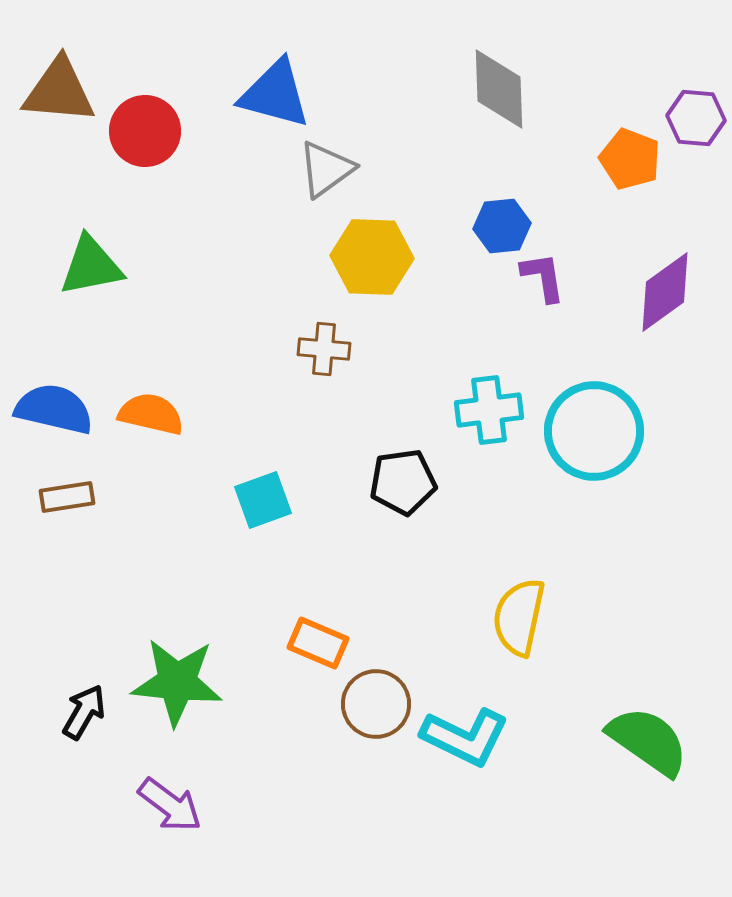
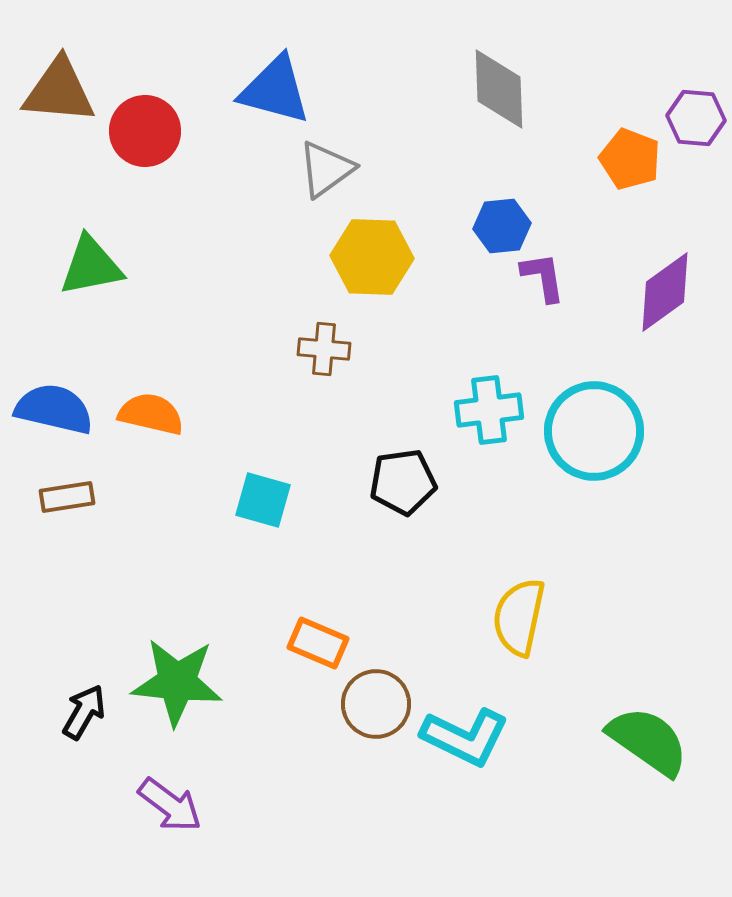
blue triangle: moved 4 px up
cyan square: rotated 36 degrees clockwise
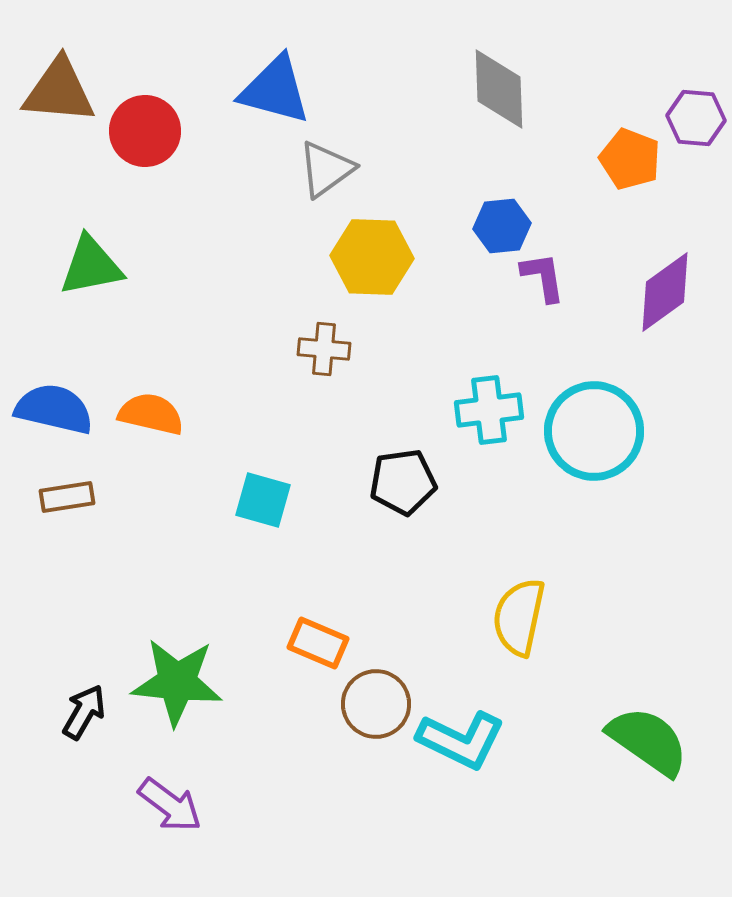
cyan L-shape: moved 4 px left, 3 px down
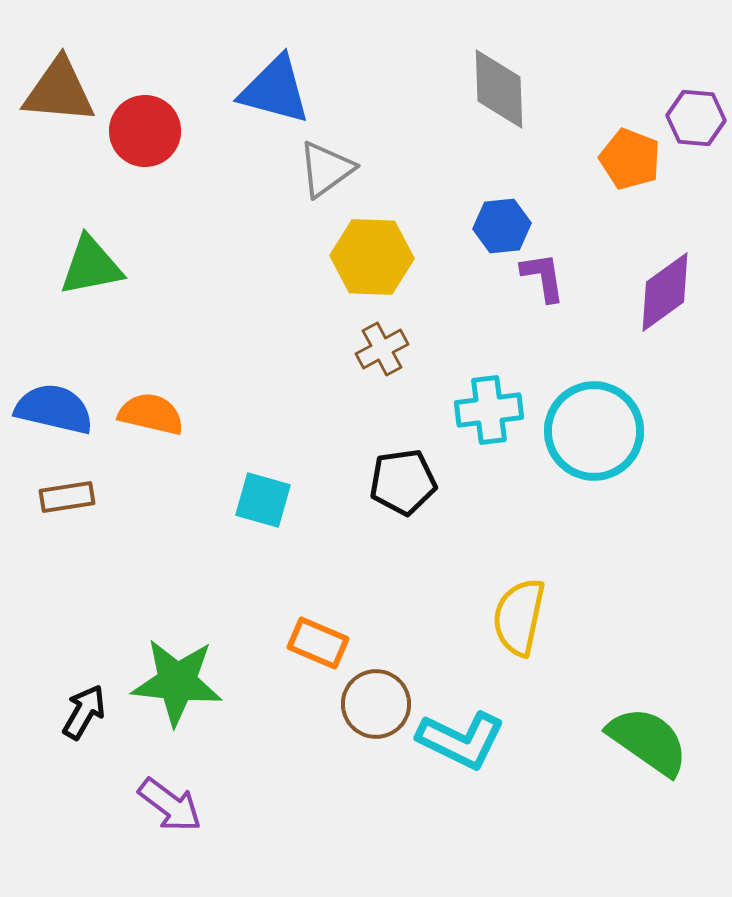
brown cross: moved 58 px right; rotated 33 degrees counterclockwise
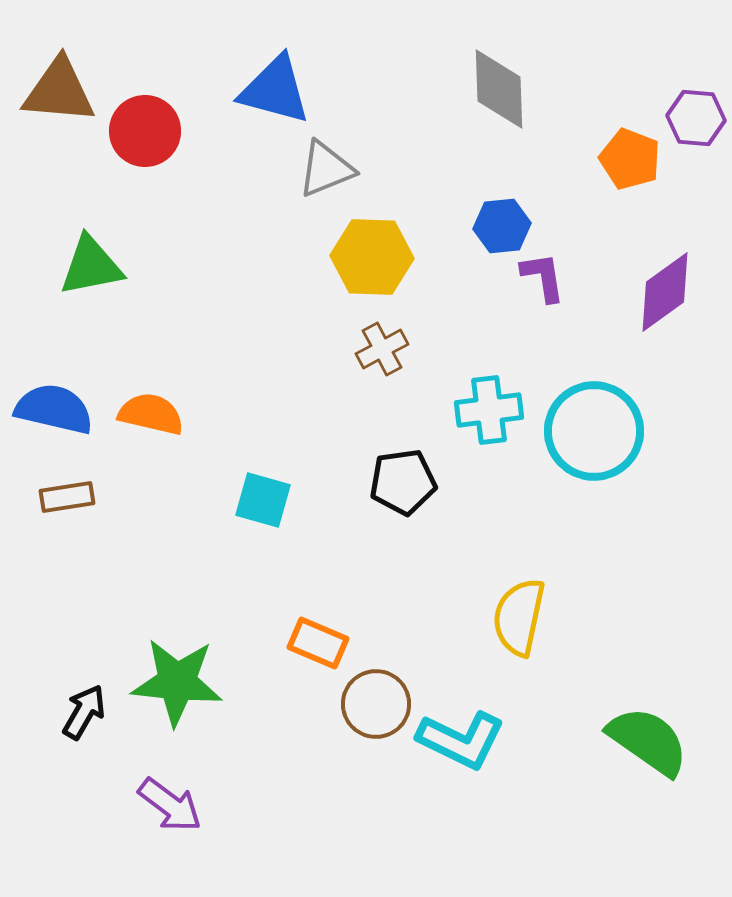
gray triangle: rotated 14 degrees clockwise
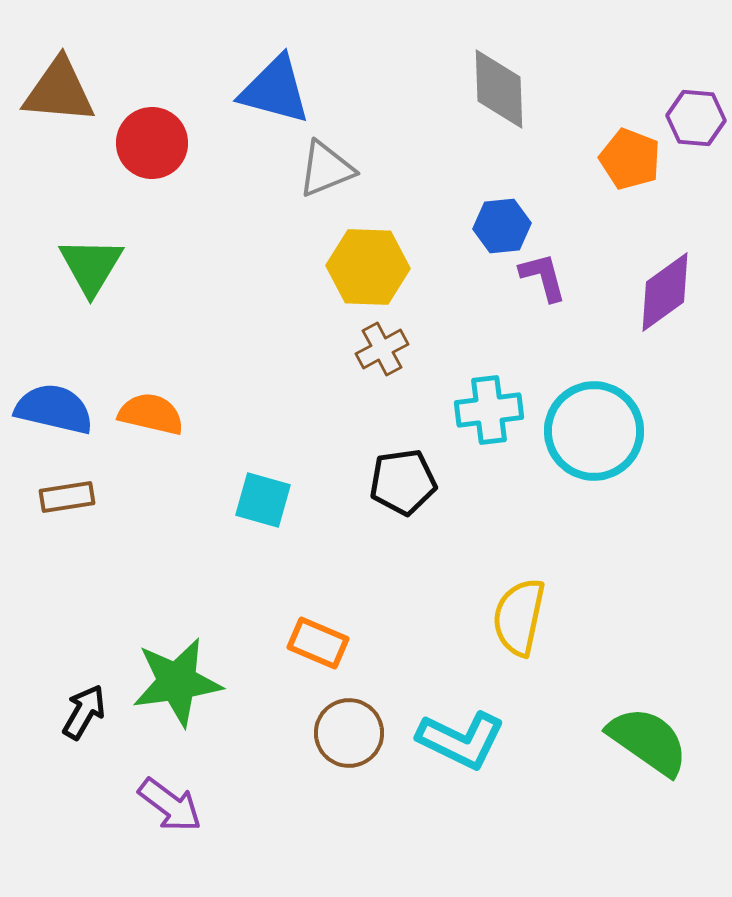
red circle: moved 7 px right, 12 px down
yellow hexagon: moved 4 px left, 10 px down
green triangle: rotated 48 degrees counterclockwise
purple L-shape: rotated 6 degrees counterclockwise
green star: rotated 14 degrees counterclockwise
brown circle: moved 27 px left, 29 px down
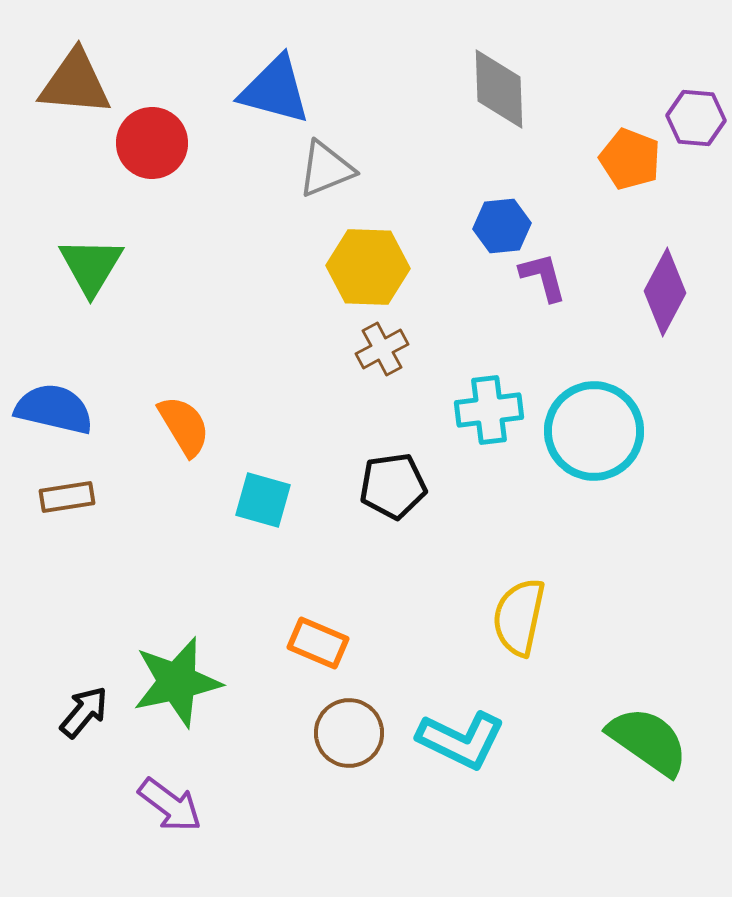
brown triangle: moved 16 px right, 8 px up
purple diamond: rotated 26 degrees counterclockwise
orange semicircle: moved 33 px right, 12 px down; rotated 46 degrees clockwise
black pentagon: moved 10 px left, 4 px down
green star: rotated 4 degrees counterclockwise
black arrow: rotated 10 degrees clockwise
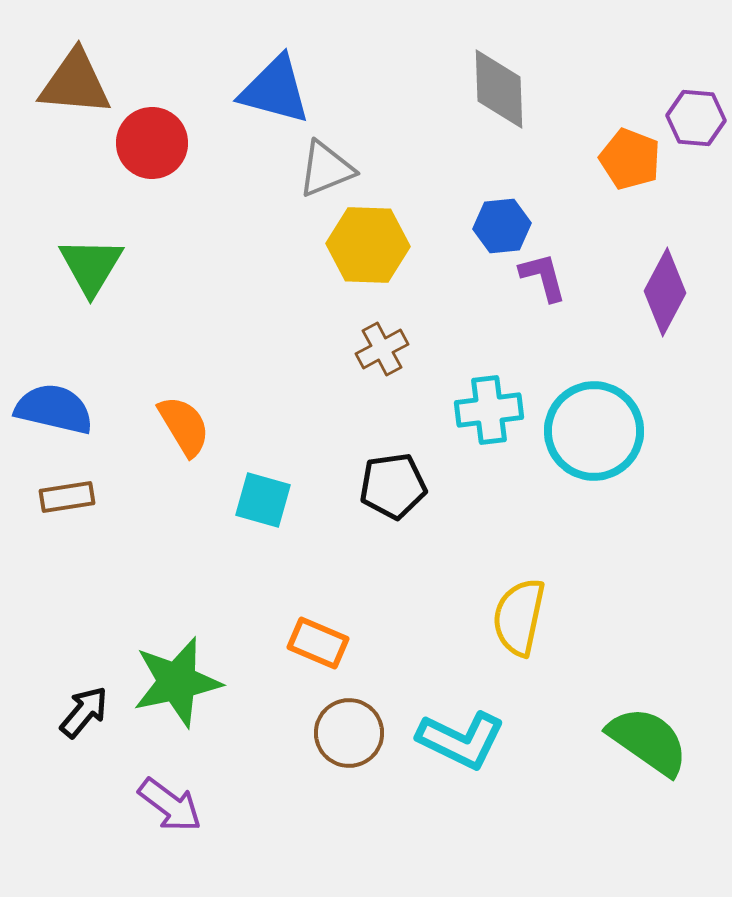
yellow hexagon: moved 22 px up
